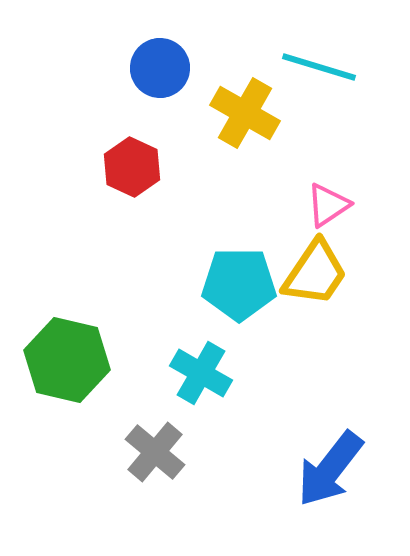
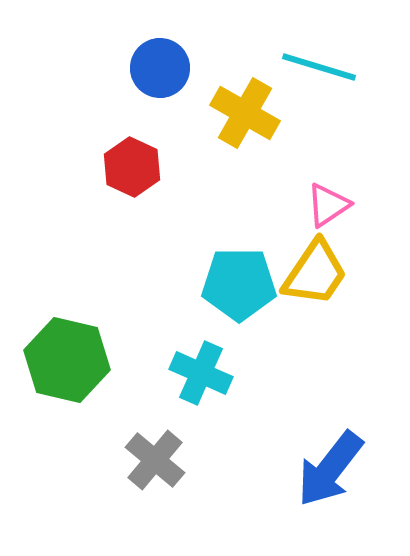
cyan cross: rotated 6 degrees counterclockwise
gray cross: moved 8 px down
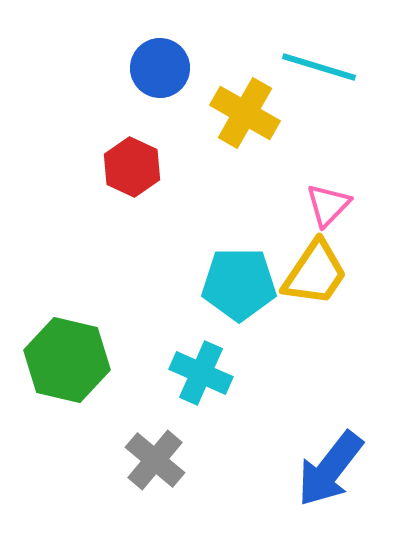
pink triangle: rotated 12 degrees counterclockwise
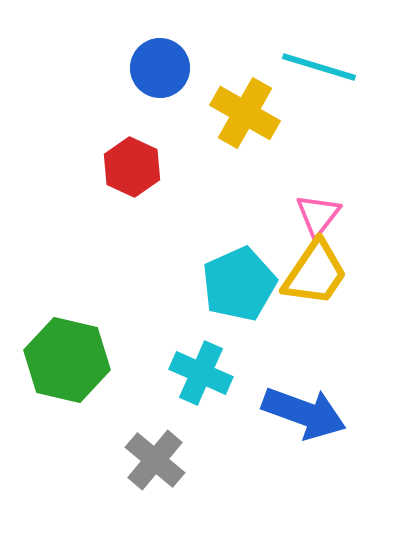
pink triangle: moved 10 px left, 10 px down; rotated 6 degrees counterclockwise
cyan pentagon: rotated 24 degrees counterclockwise
blue arrow: moved 26 px left, 56 px up; rotated 108 degrees counterclockwise
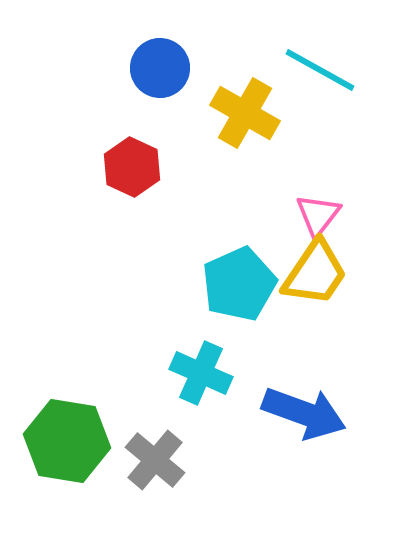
cyan line: moved 1 px right, 3 px down; rotated 12 degrees clockwise
green hexagon: moved 81 px down; rotated 4 degrees counterclockwise
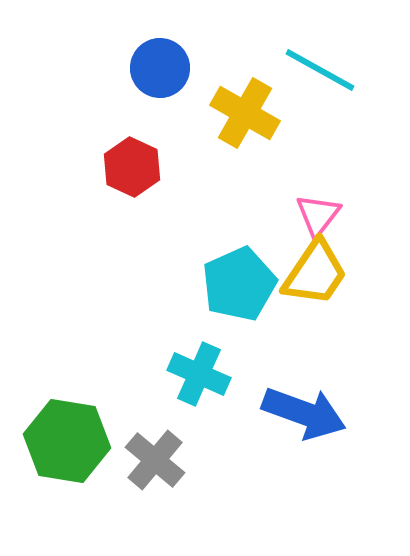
cyan cross: moved 2 px left, 1 px down
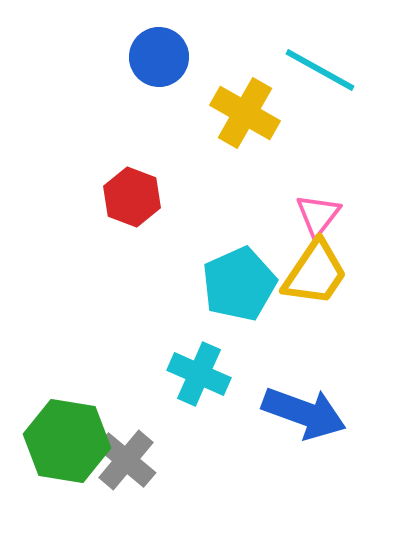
blue circle: moved 1 px left, 11 px up
red hexagon: moved 30 px down; rotated 4 degrees counterclockwise
gray cross: moved 29 px left
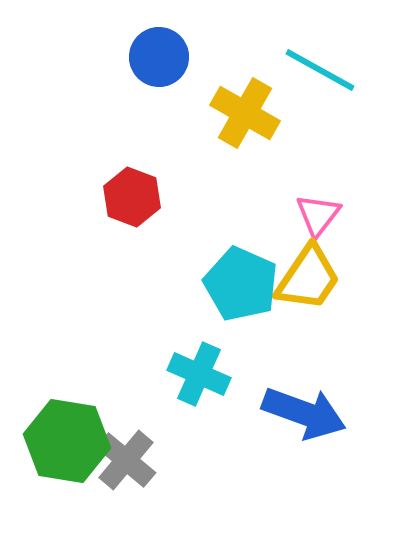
yellow trapezoid: moved 7 px left, 5 px down
cyan pentagon: moved 2 px right; rotated 24 degrees counterclockwise
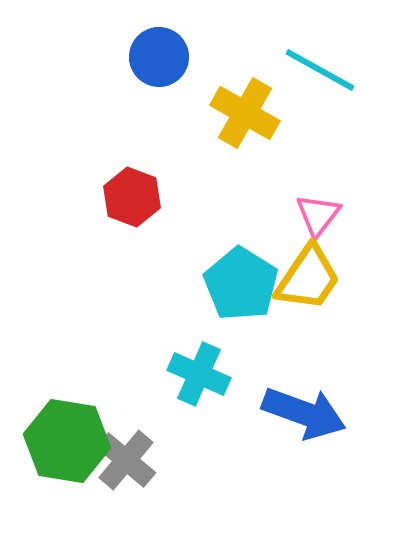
cyan pentagon: rotated 8 degrees clockwise
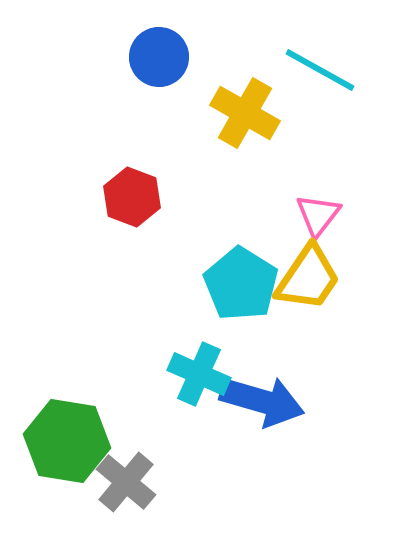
blue arrow: moved 42 px left, 12 px up; rotated 4 degrees counterclockwise
gray cross: moved 22 px down
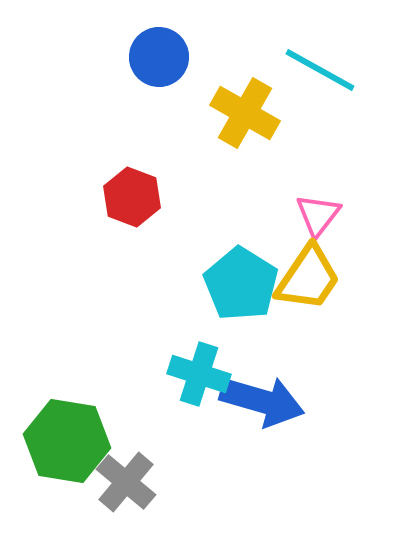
cyan cross: rotated 6 degrees counterclockwise
